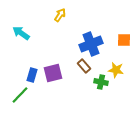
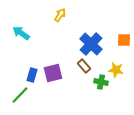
blue cross: rotated 25 degrees counterclockwise
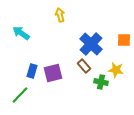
yellow arrow: rotated 48 degrees counterclockwise
blue rectangle: moved 4 px up
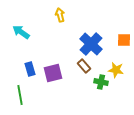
cyan arrow: moved 1 px up
blue rectangle: moved 2 px left, 2 px up; rotated 32 degrees counterclockwise
green line: rotated 54 degrees counterclockwise
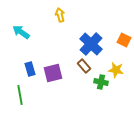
orange square: rotated 24 degrees clockwise
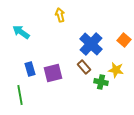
orange square: rotated 16 degrees clockwise
brown rectangle: moved 1 px down
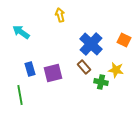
orange square: rotated 16 degrees counterclockwise
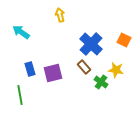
green cross: rotated 24 degrees clockwise
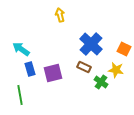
cyan arrow: moved 17 px down
orange square: moved 9 px down
brown rectangle: rotated 24 degrees counterclockwise
